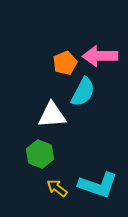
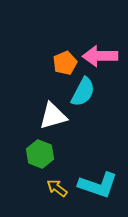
white triangle: moved 1 px right, 1 px down; rotated 12 degrees counterclockwise
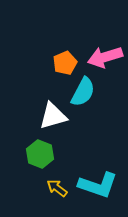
pink arrow: moved 5 px right, 1 px down; rotated 16 degrees counterclockwise
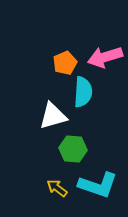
cyan semicircle: rotated 24 degrees counterclockwise
green hexagon: moved 33 px right, 5 px up; rotated 16 degrees counterclockwise
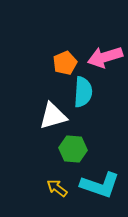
cyan L-shape: moved 2 px right
